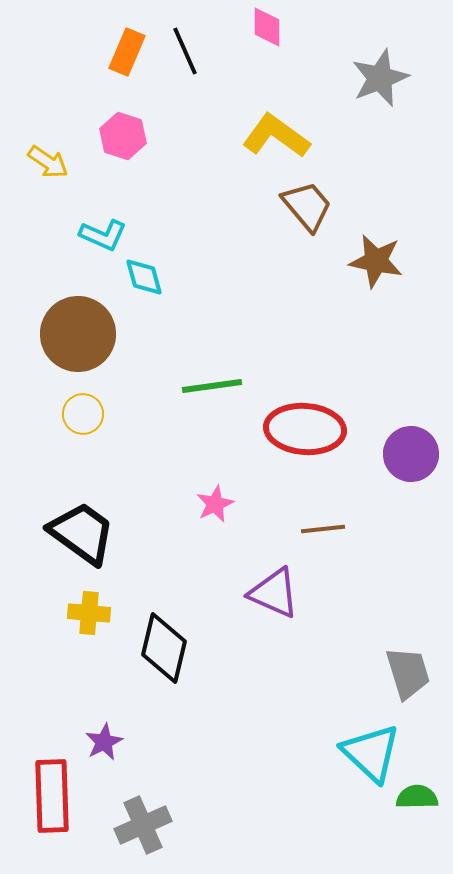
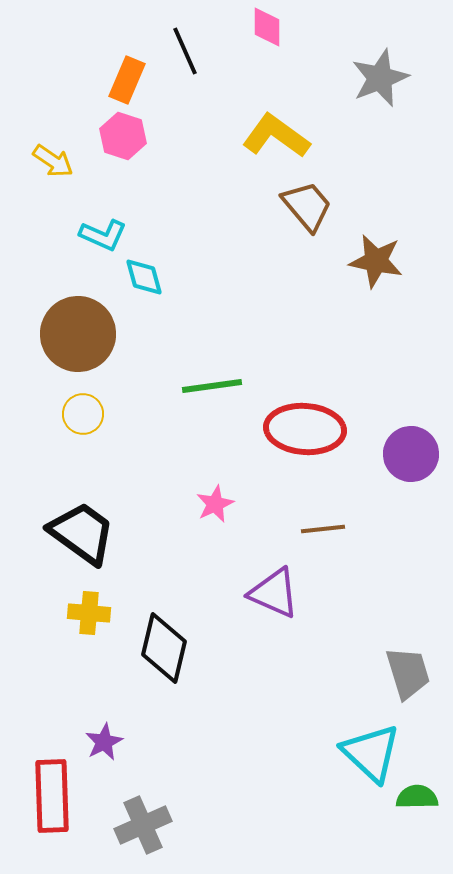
orange rectangle: moved 28 px down
yellow arrow: moved 5 px right, 1 px up
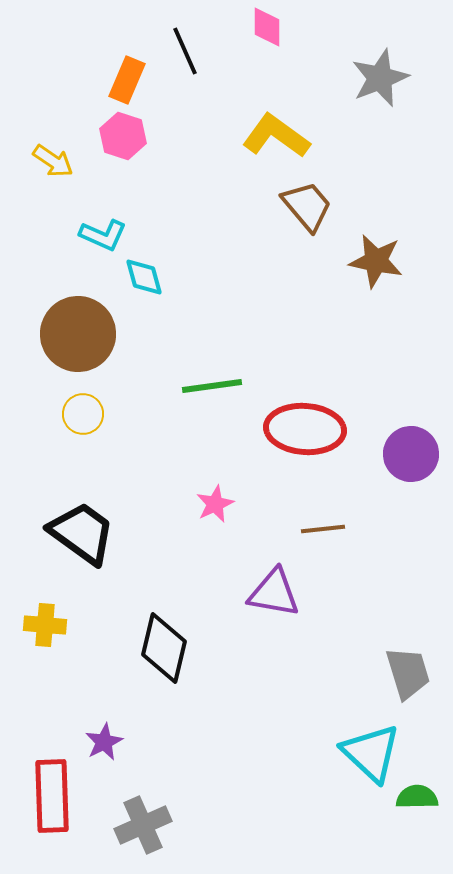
purple triangle: rotated 14 degrees counterclockwise
yellow cross: moved 44 px left, 12 px down
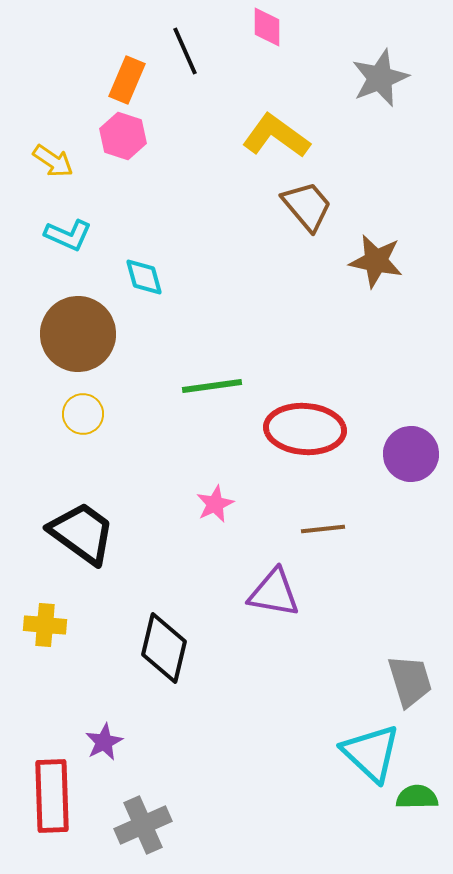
cyan L-shape: moved 35 px left
gray trapezoid: moved 2 px right, 8 px down
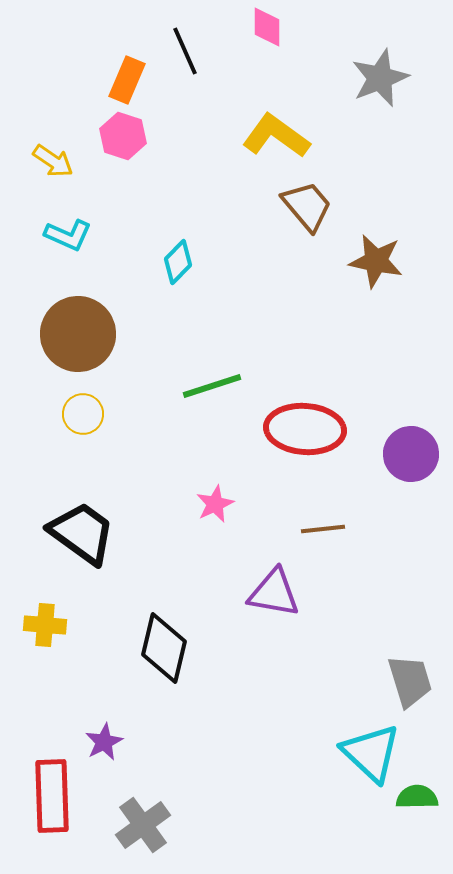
cyan diamond: moved 34 px right, 15 px up; rotated 60 degrees clockwise
green line: rotated 10 degrees counterclockwise
gray cross: rotated 12 degrees counterclockwise
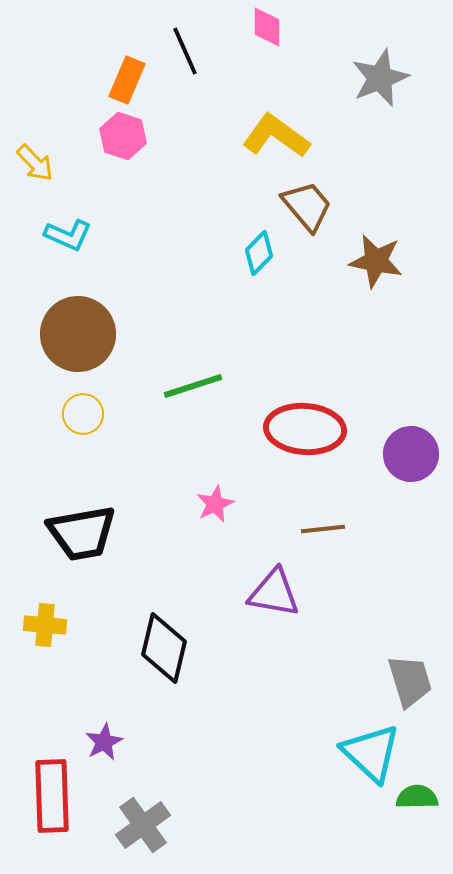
yellow arrow: moved 18 px left, 2 px down; rotated 12 degrees clockwise
cyan diamond: moved 81 px right, 9 px up
green line: moved 19 px left
black trapezoid: rotated 134 degrees clockwise
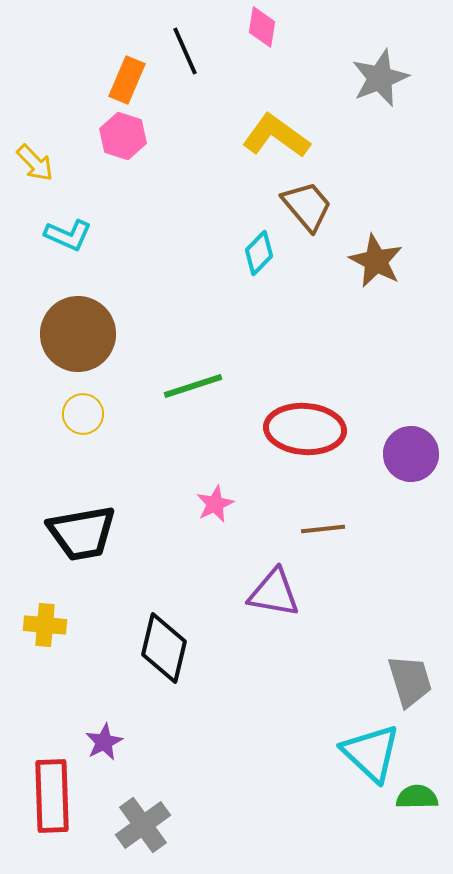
pink diamond: moved 5 px left; rotated 9 degrees clockwise
brown star: rotated 16 degrees clockwise
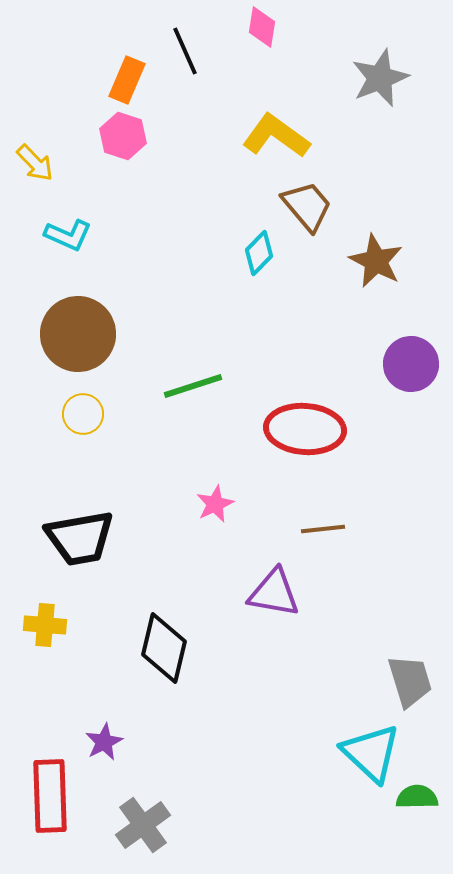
purple circle: moved 90 px up
black trapezoid: moved 2 px left, 5 px down
red rectangle: moved 2 px left
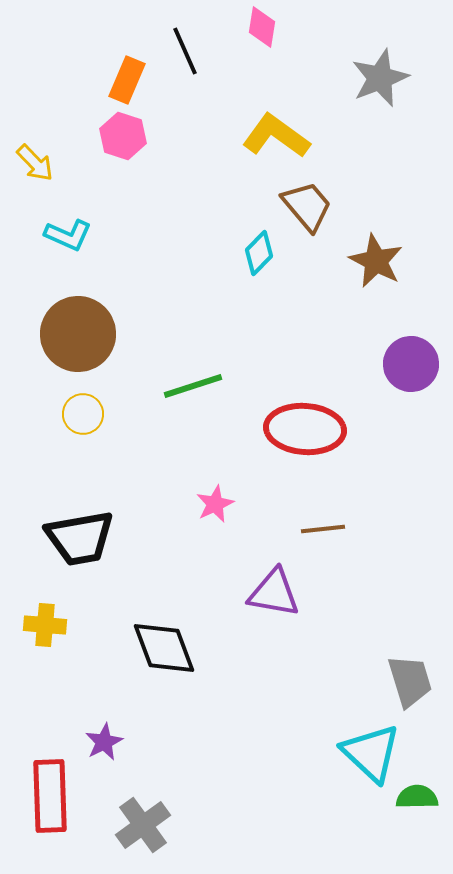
black diamond: rotated 34 degrees counterclockwise
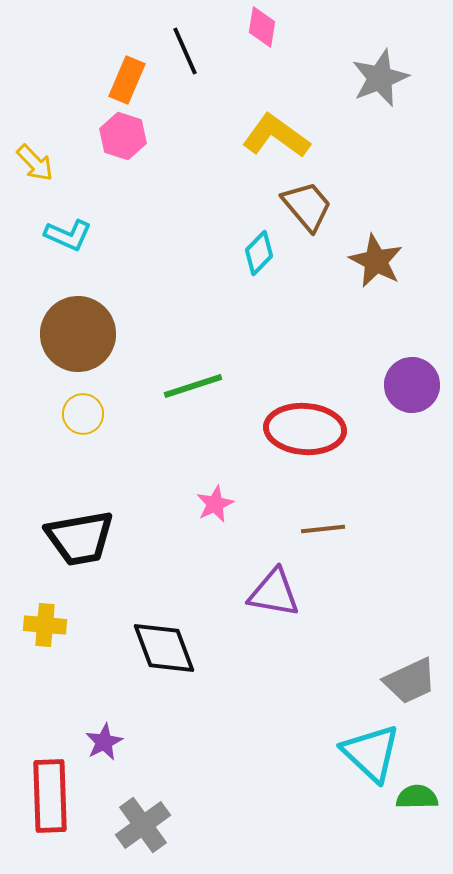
purple circle: moved 1 px right, 21 px down
gray trapezoid: rotated 82 degrees clockwise
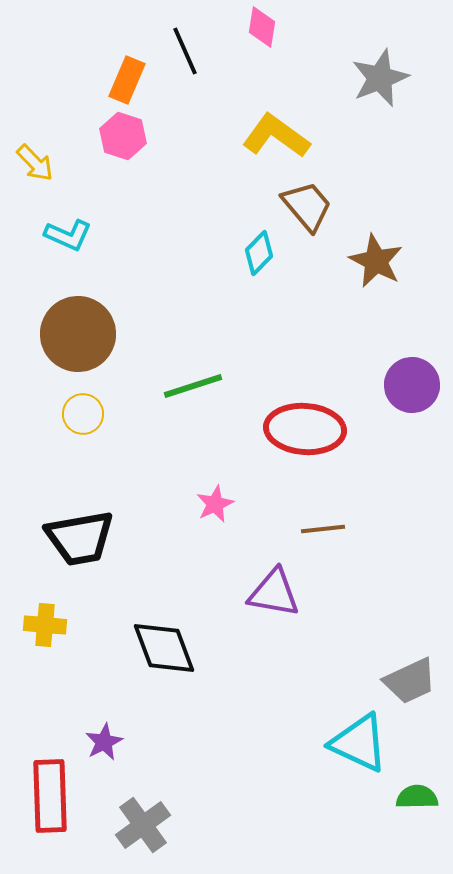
cyan triangle: moved 12 px left, 10 px up; rotated 18 degrees counterclockwise
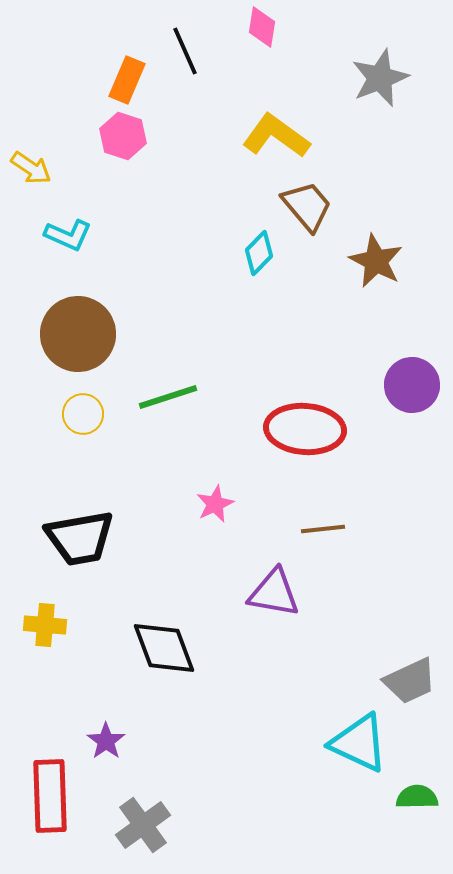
yellow arrow: moved 4 px left, 5 px down; rotated 12 degrees counterclockwise
green line: moved 25 px left, 11 px down
purple star: moved 2 px right, 1 px up; rotated 9 degrees counterclockwise
